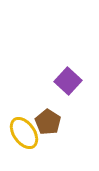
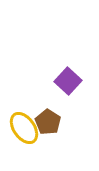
yellow ellipse: moved 5 px up
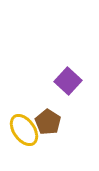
yellow ellipse: moved 2 px down
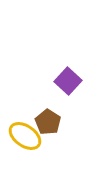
yellow ellipse: moved 1 px right, 6 px down; rotated 20 degrees counterclockwise
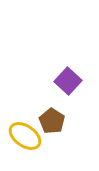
brown pentagon: moved 4 px right, 1 px up
